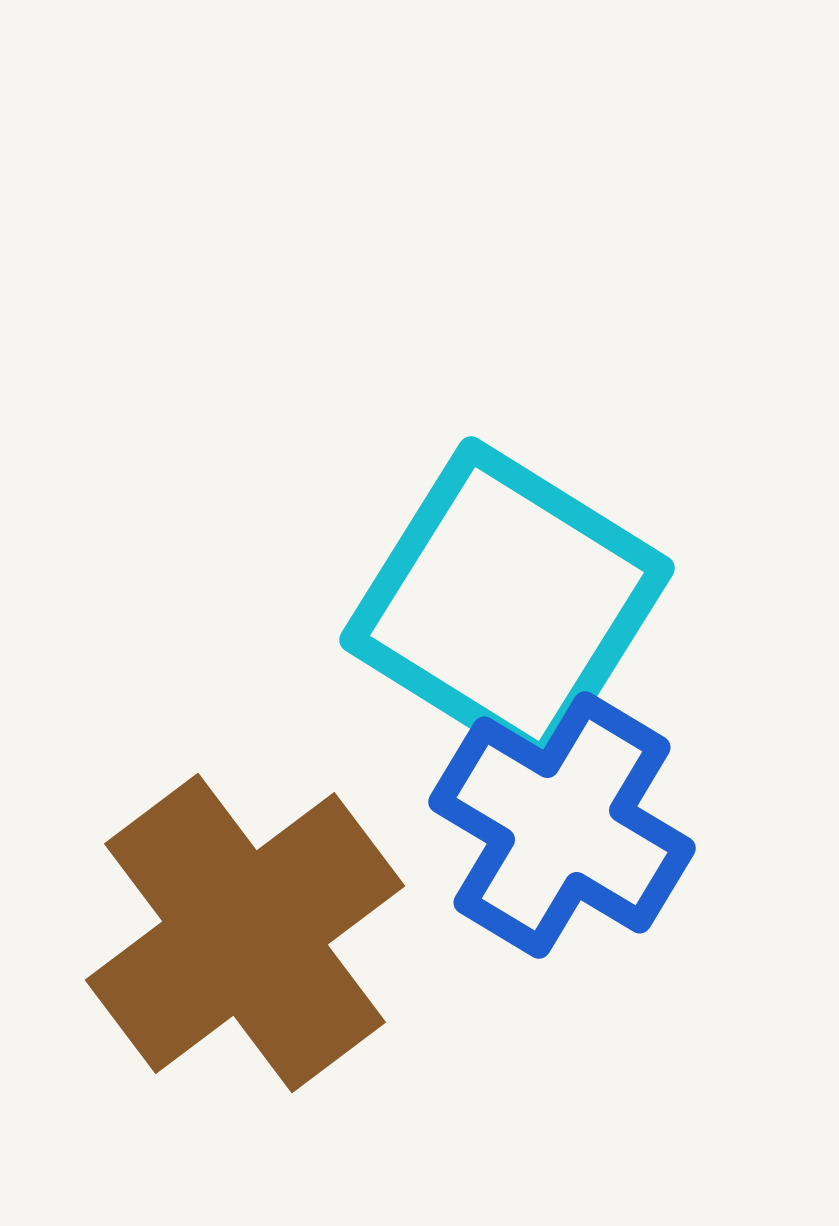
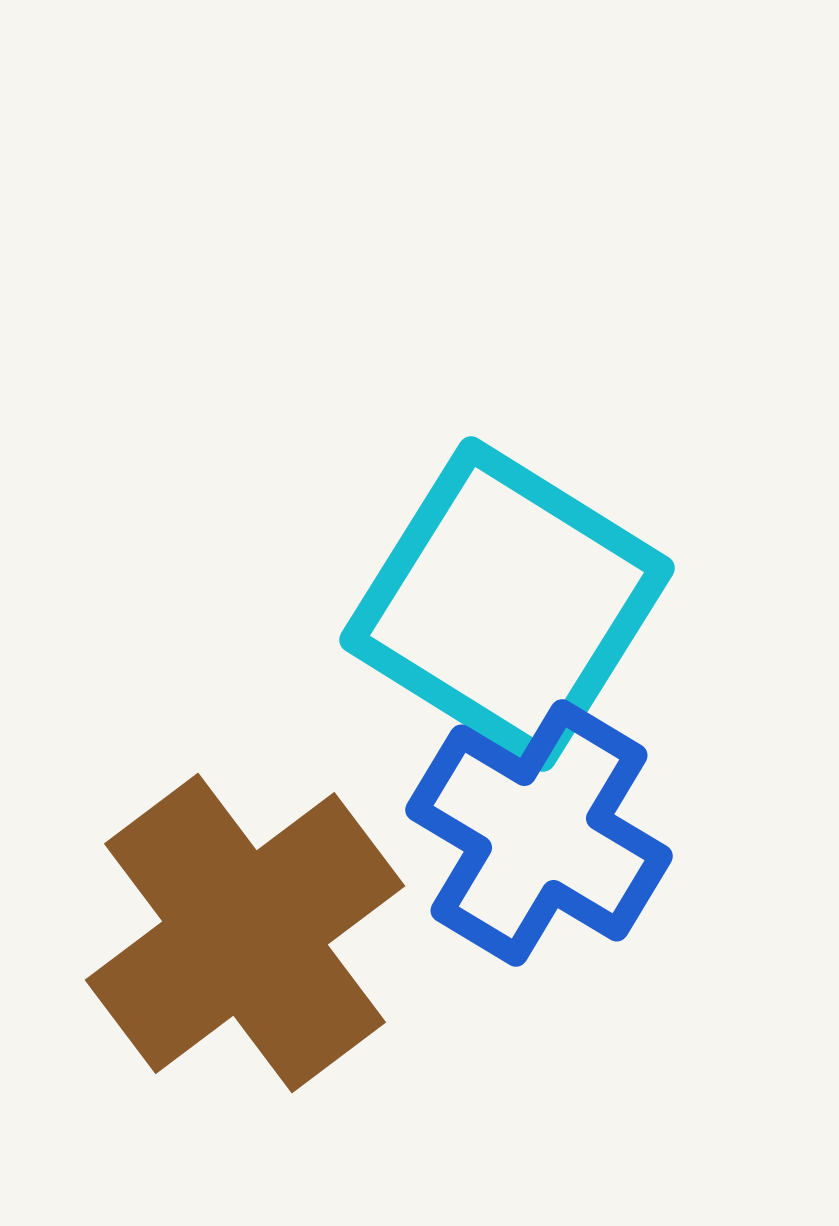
blue cross: moved 23 px left, 8 px down
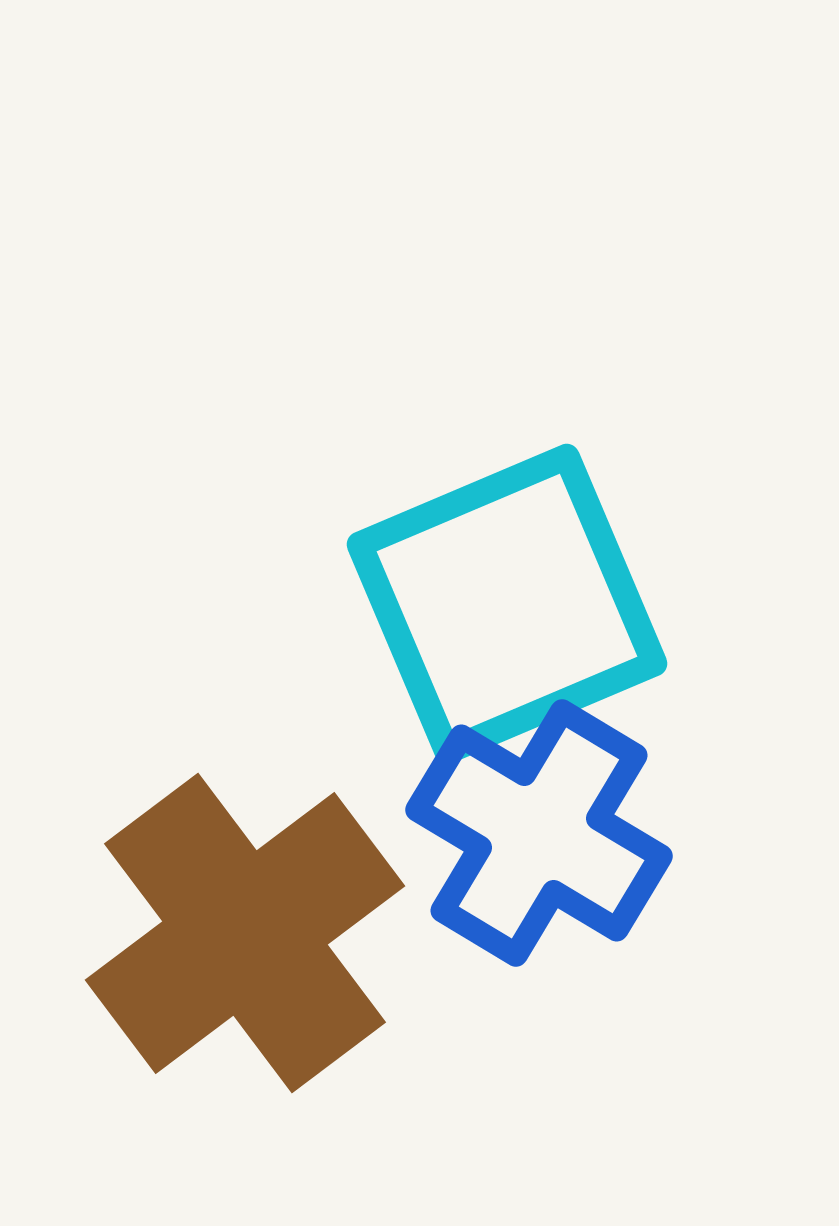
cyan square: rotated 35 degrees clockwise
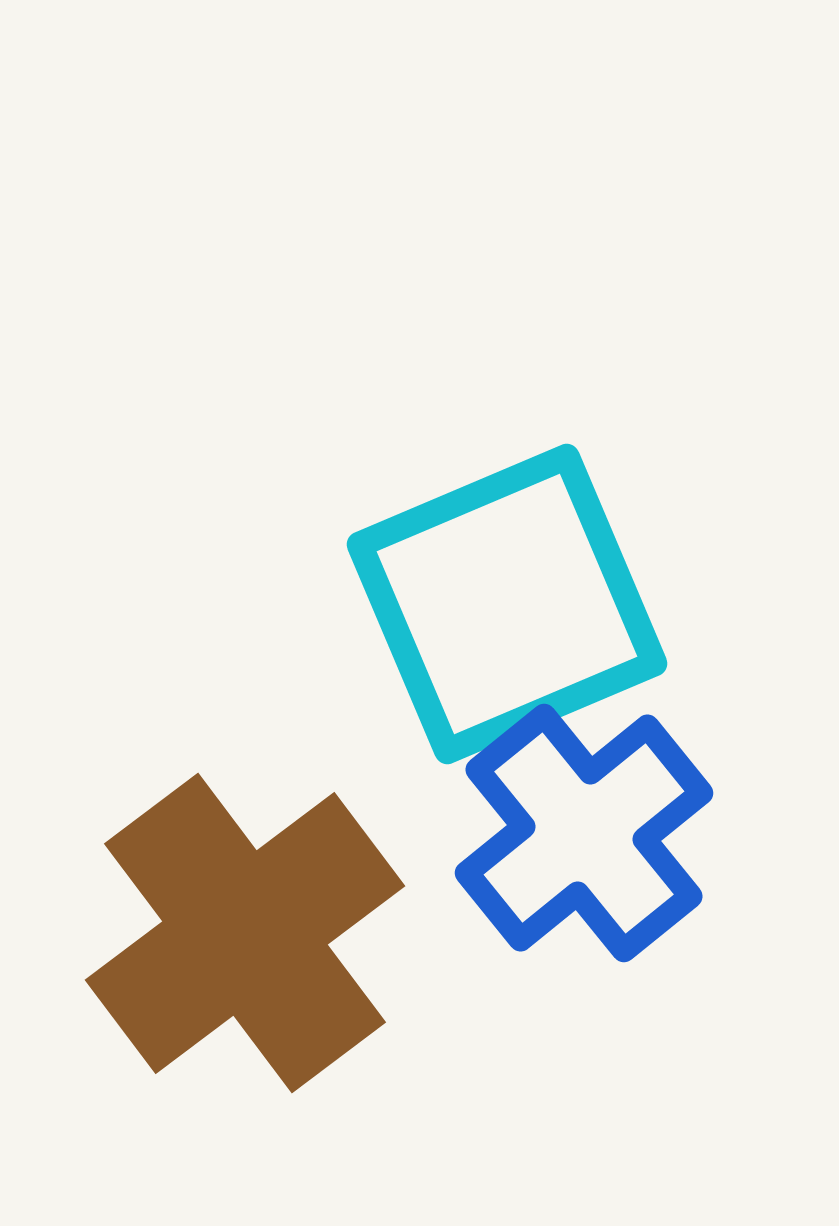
blue cross: moved 45 px right; rotated 20 degrees clockwise
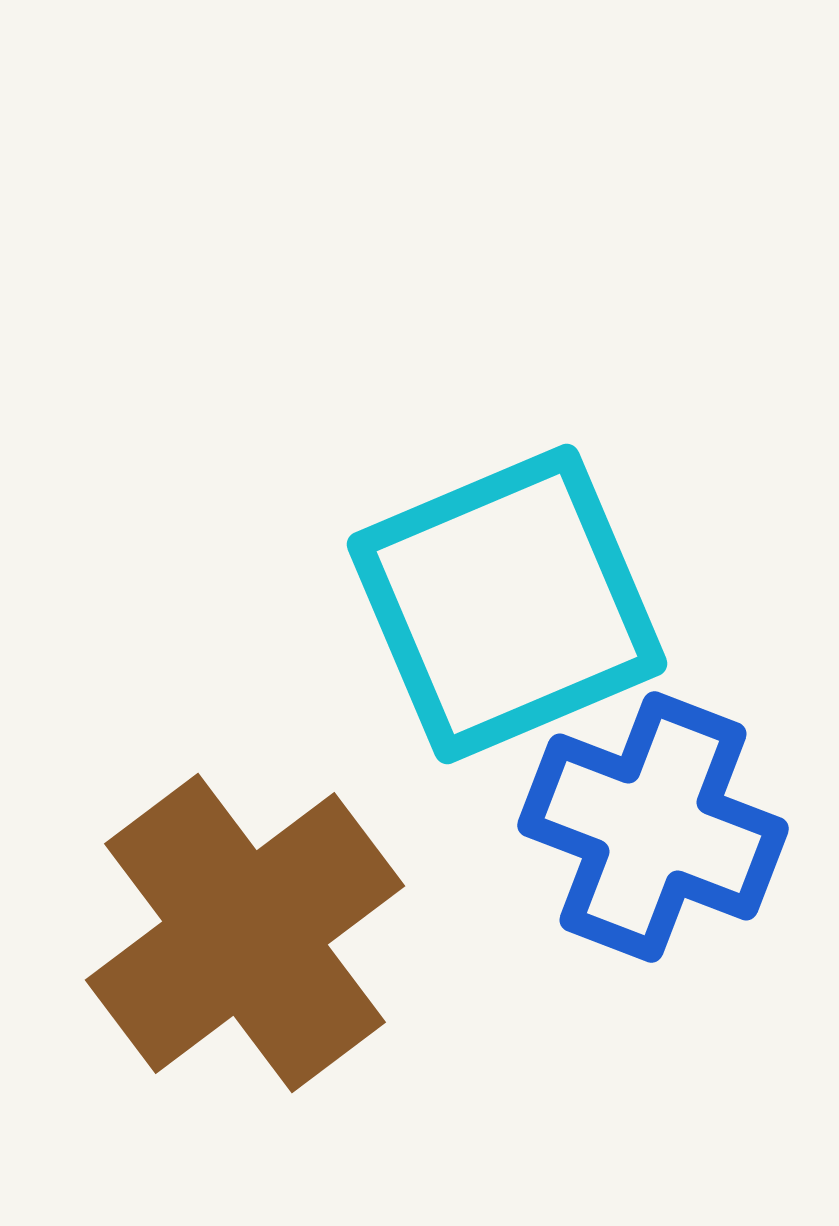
blue cross: moved 69 px right, 6 px up; rotated 30 degrees counterclockwise
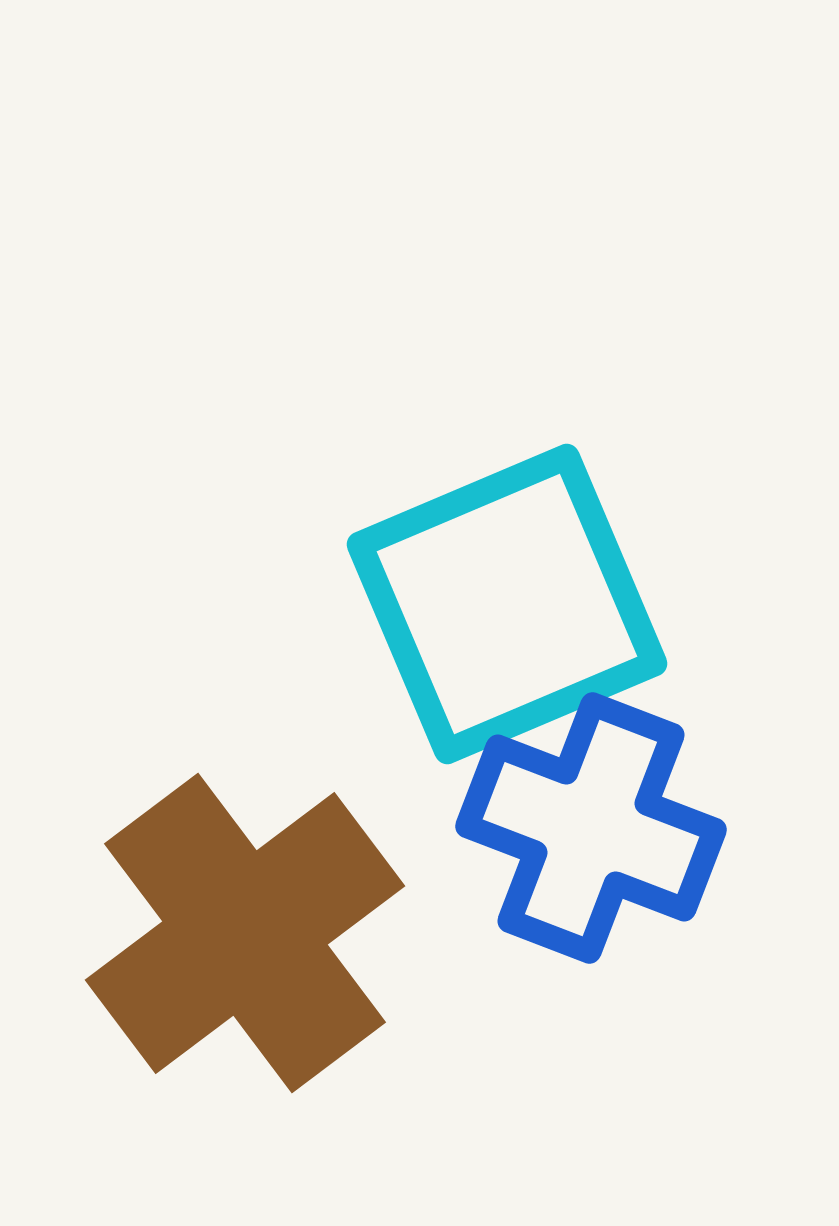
blue cross: moved 62 px left, 1 px down
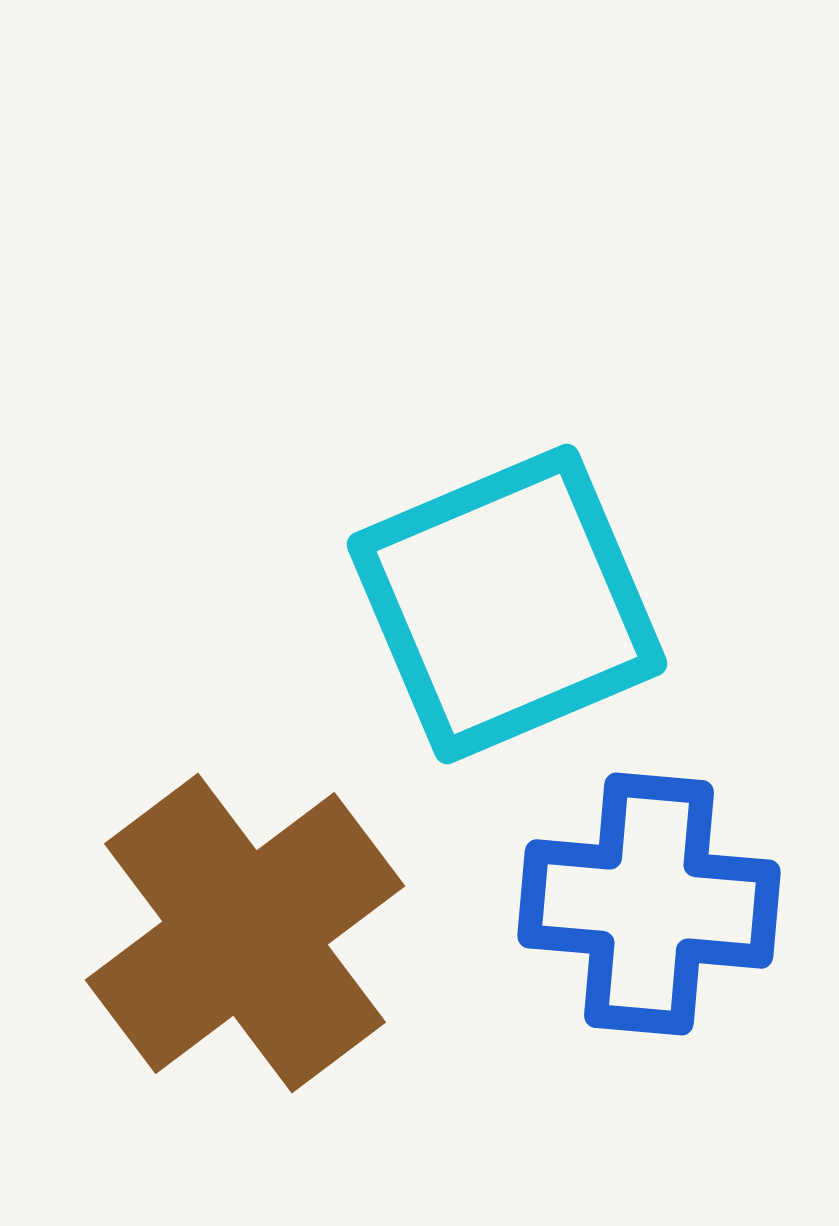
blue cross: moved 58 px right, 76 px down; rotated 16 degrees counterclockwise
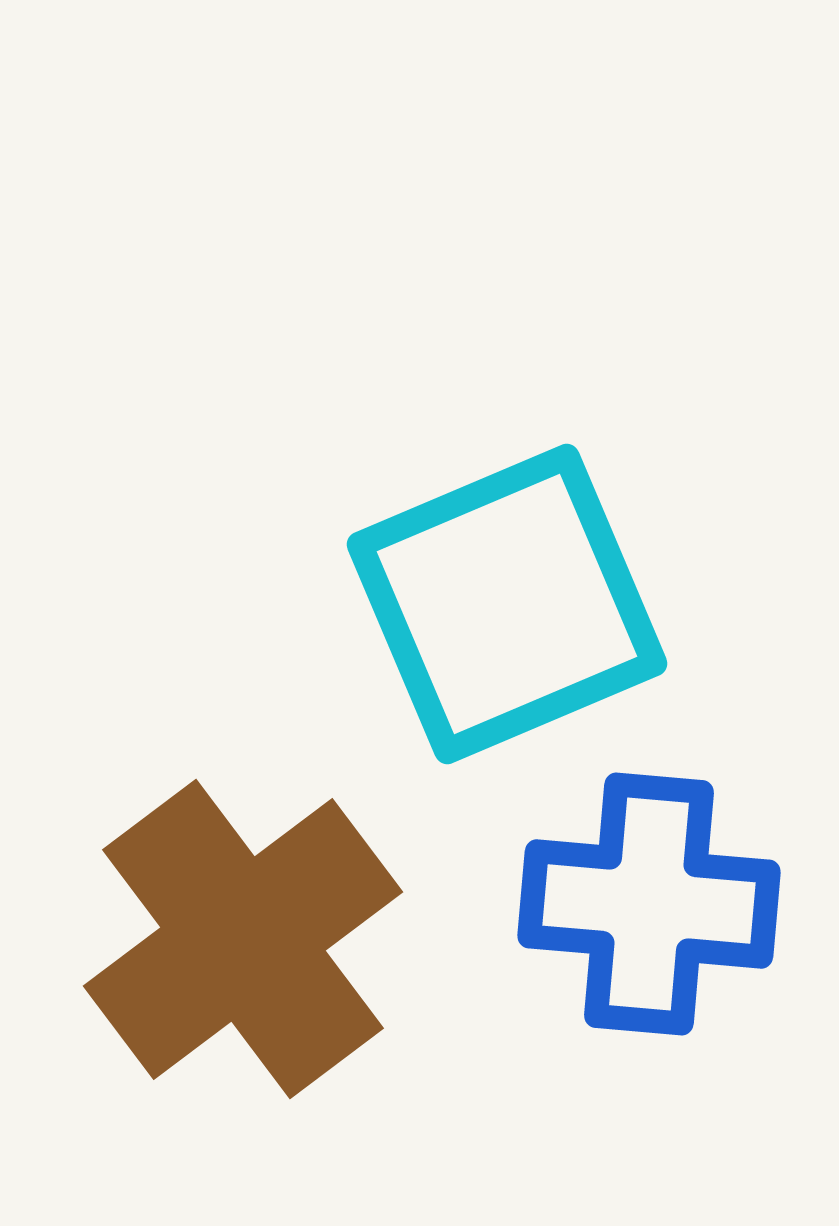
brown cross: moved 2 px left, 6 px down
